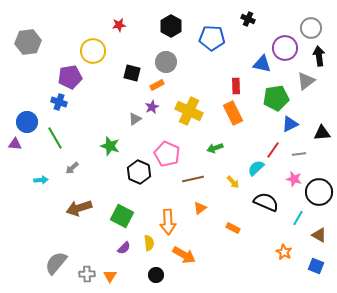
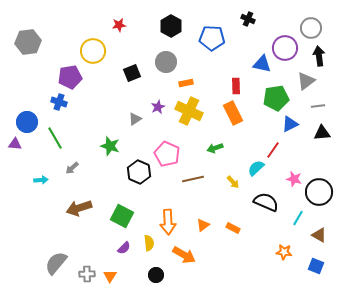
black square at (132, 73): rotated 36 degrees counterclockwise
orange rectangle at (157, 85): moved 29 px right, 2 px up; rotated 16 degrees clockwise
purple star at (152, 107): moved 6 px right
gray line at (299, 154): moved 19 px right, 48 px up
orange triangle at (200, 208): moved 3 px right, 17 px down
orange star at (284, 252): rotated 21 degrees counterclockwise
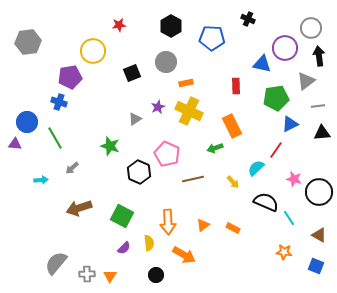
orange rectangle at (233, 113): moved 1 px left, 13 px down
red line at (273, 150): moved 3 px right
cyan line at (298, 218): moved 9 px left; rotated 63 degrees counterclockwise
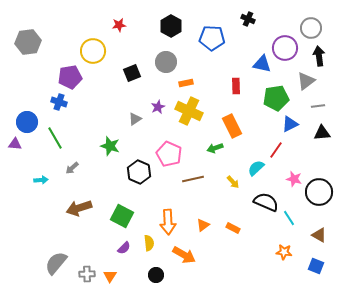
pink pentagon at (167, 154): moved 2 px right
